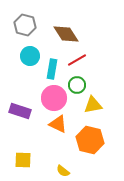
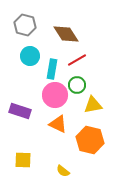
pink circle: moved 1 px right, 3 px up
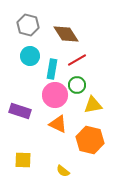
gray hexagon: moved 3 px right
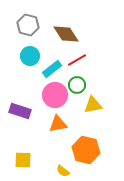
cyan rectangle: rotated 42 degrees clockwise
orange triangle: rotated 36 degrees counterclockwise
orange hexagon: moved 4 px left, 10 px down
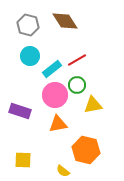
brown diamond: moved 1 px left, 13 px up
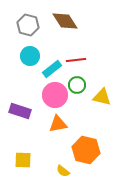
red line: moved 1 px left; rotated 24 degrees clockwise
yellow triangle: moved 9 px right, 8 px up; rotated 24 degrees clockwise
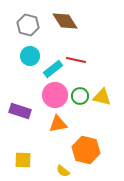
red line: rotated 18 degrees clockwise
cyan rectangle: moved 1 px right
green circle: moved 3 px right, 11 px down
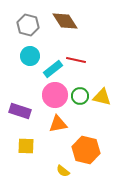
yellow square: moved 3 px right, 14 px up
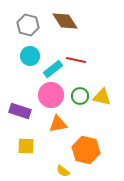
pink circle: moved 4 px left
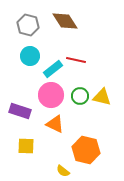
orange triangle: moved 3 px left; rotated 36 degrees clockwise
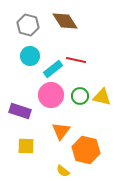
orange triangle: moved 6 px right, 7 px down; rotated 42 degrees clockwise
